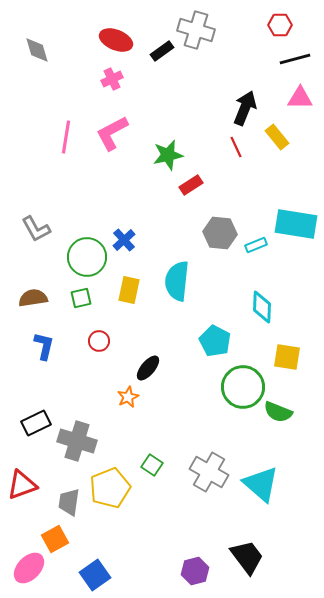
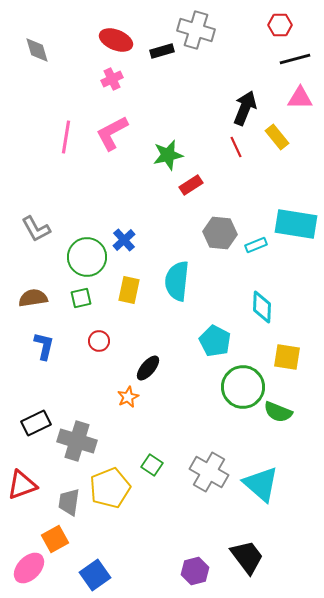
black rectangle at (162, 51): rotated 20 degrees clockwise
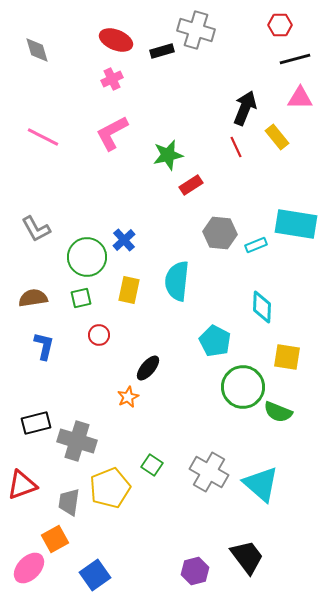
pink line at (66, 137): moved 23 px left; rotated 72 degrees counterclockwise
red circle at (99, 341): moved 6 px up
black rectangle at (36, 423): rotated 12 degrees clockwise
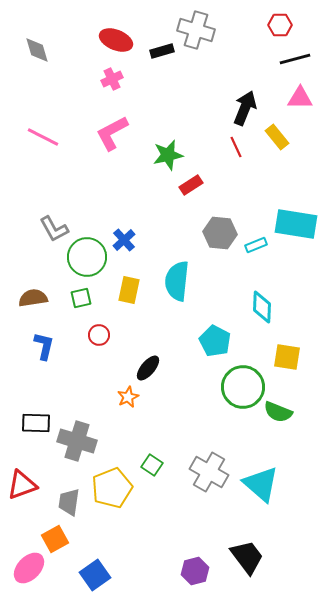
gray L-shape at (36, 229): moved 18 px right
black rectangle at (36, 423): rotated 16 degrees clockwise
yellow pentagon at (110, 488): moved 2 px right
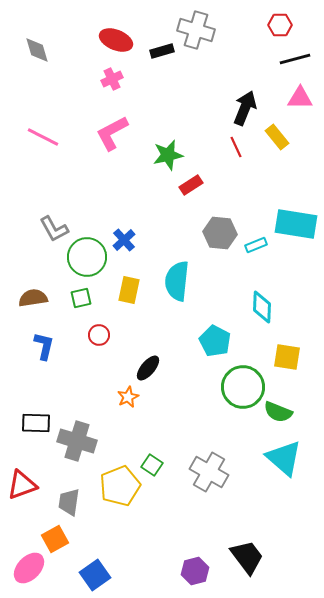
cyan triangle at (261, 484): moved 23 px right, 26 px up
yellow pentagon at (112, 488): moved 8 px right, 2 px up
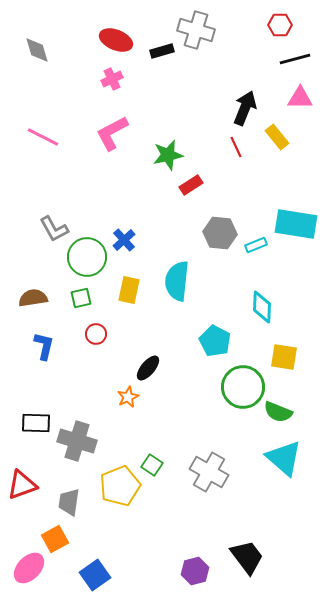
red circle at (99, 335): moved 3 px left, 1 px up
yellow square at (287, 357): moved 3 px left
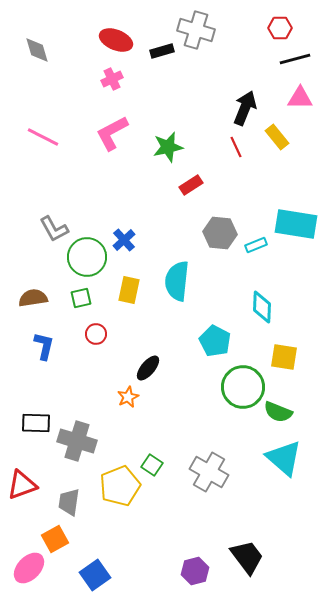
red hexagon at (280, 25): moved 3 px down
green star at (168, 155): moved 8 px up
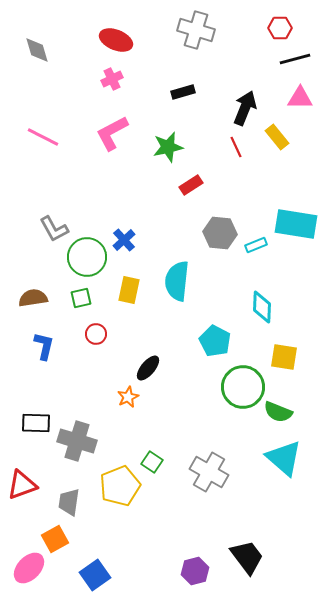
black rectangle at (162, 51): moved 21 px right, 41 px down
green square at (152, 465): moved 3 px up
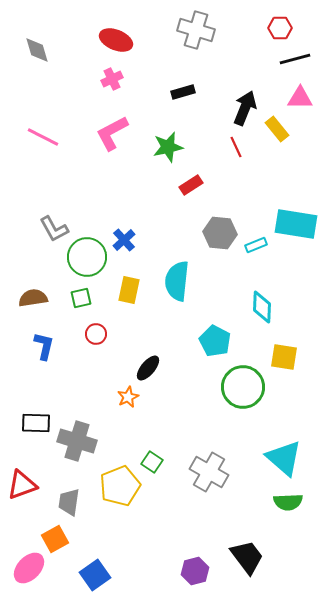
yellow rectangle at (277, 137): moved 8 px up
green semicircle at (278, 412): moved 10 px right, 90 px down; rotated 24 degrees counterclockwise
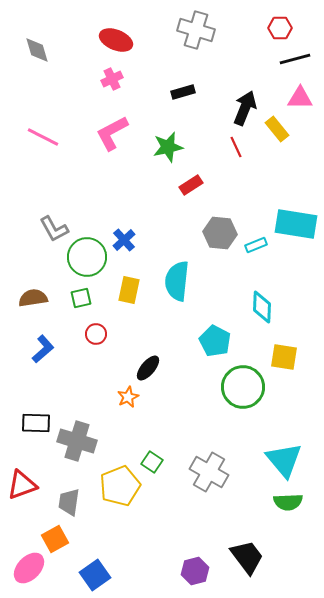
blue L-shape at (44, 346): moved 1 px left, 3 px down; rotated 36 degrees clockwise
cyan triangle at (284, 458): moved 2 px down; rotated 9 degrees clockwise
